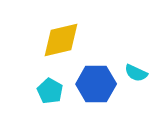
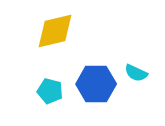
yellow diamond: moved 6 px left, 9 px up
cyan pentagon: rotated 15 degrees counterclockwise
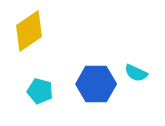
yellow diamond: moved 26 px left; rotated 21 degrees counterclockwise
cyan pentagon: moved 10 px left
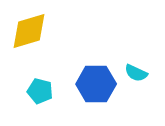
yellow diamond: rotated 18 degrees clockwise
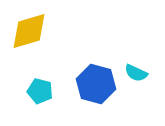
blue hexagon: rotated 15 degrees clockwise
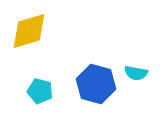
cyan semicircle: rotated 15 degrees counterclockwise
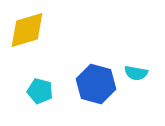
yellow diamond: moved 2 px left, 1 px up
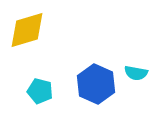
blue hexagon: rotated 9 degrees clockwise
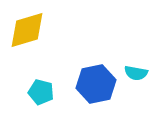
blue hexagon: rotated 24 degrees clockwise
cyan pentagon: moved 1 px right, 1 px down
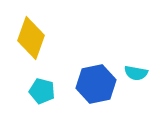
yellow diamond: moved 4 px right, 8 px down; rotated 54 degrees counterclockwise
cyan pentagon: moved 1 px right, 1 px up
